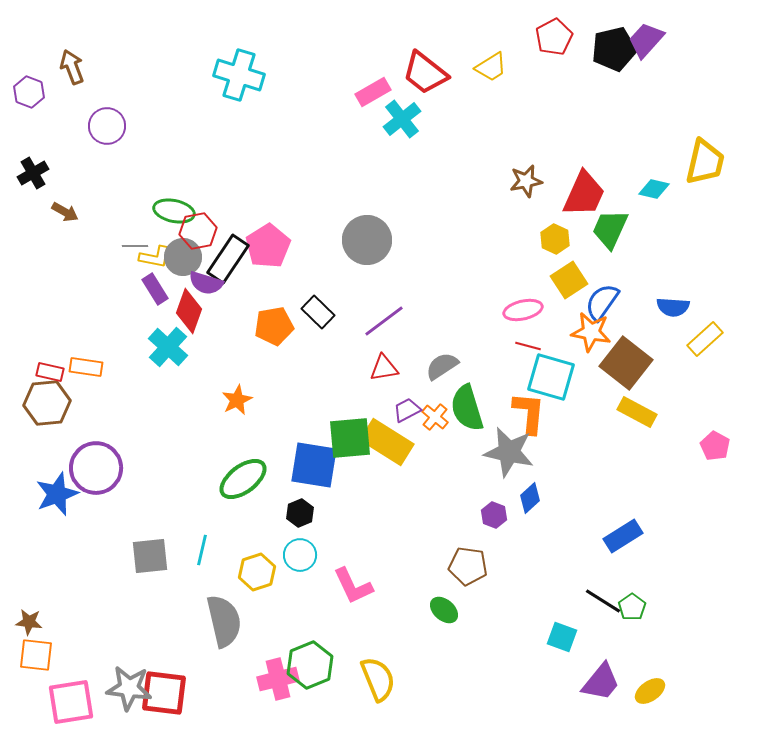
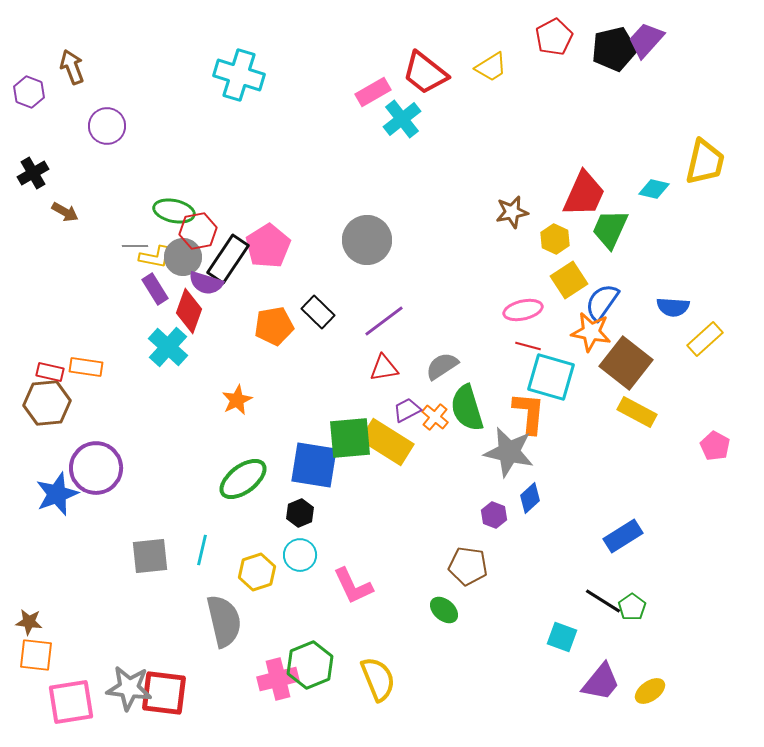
brown star at (526, 181): moved 14 px left, 31 px down
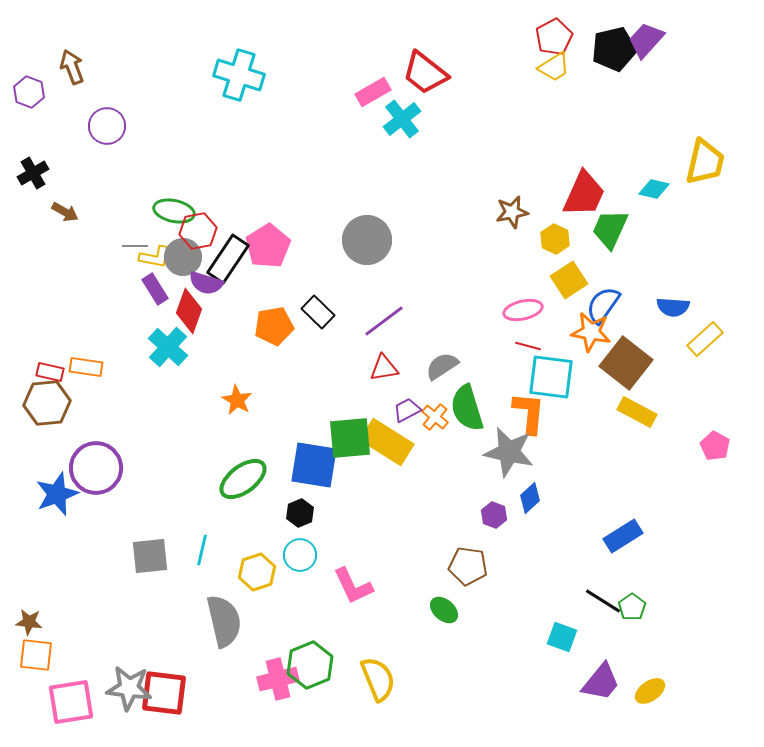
yellow trapezoid at (491, 67): moved 63 px right
blue semicircle at (602, 302): moved 1 px right, 3 px down
cyan square at (551, 377): rotated 9 degrees counterclockwise
orange star at (237, 400): rotated 16 degrees counterclockwise
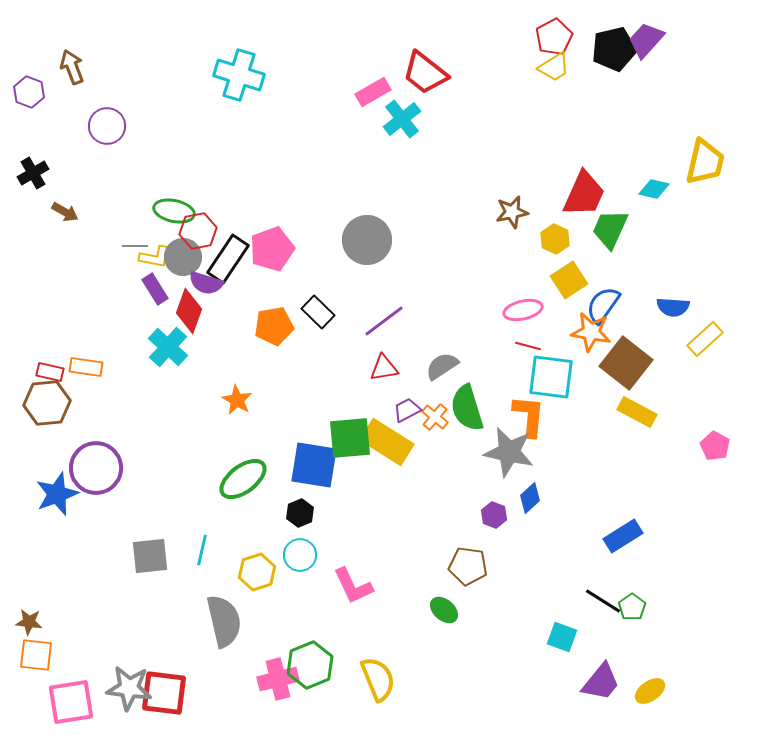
pink pentagon at (268, 246): moved 4 px right, 3 px down; rotated 12 degrees clockwise
orange L-shape at (529, 413): moved 3 px down
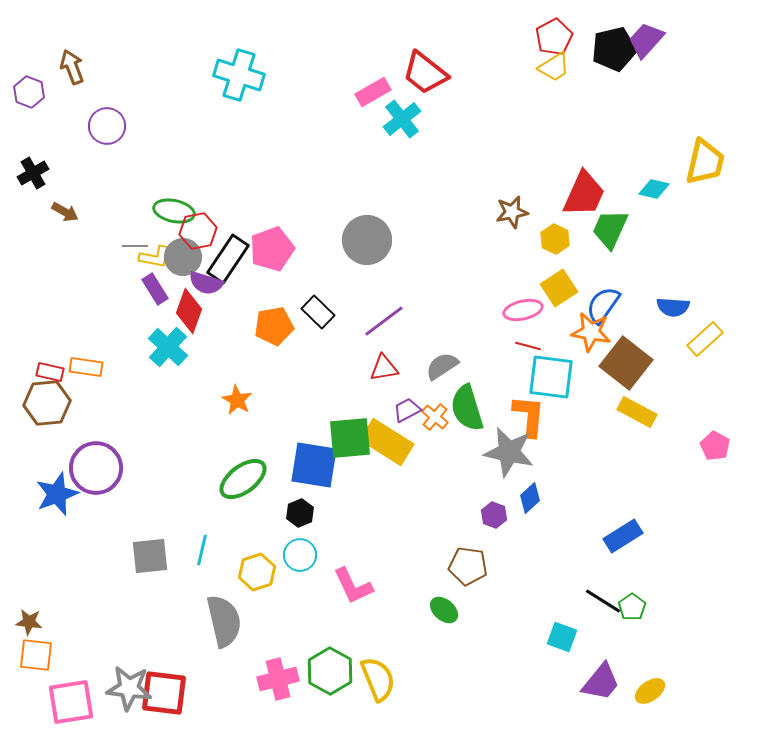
yellow square at (569, 280): moved 10 px left, 8 px down
green hexagon at (310, 665): moved 20 px right, 6 px down; rotated 9 degrees counterclockwise
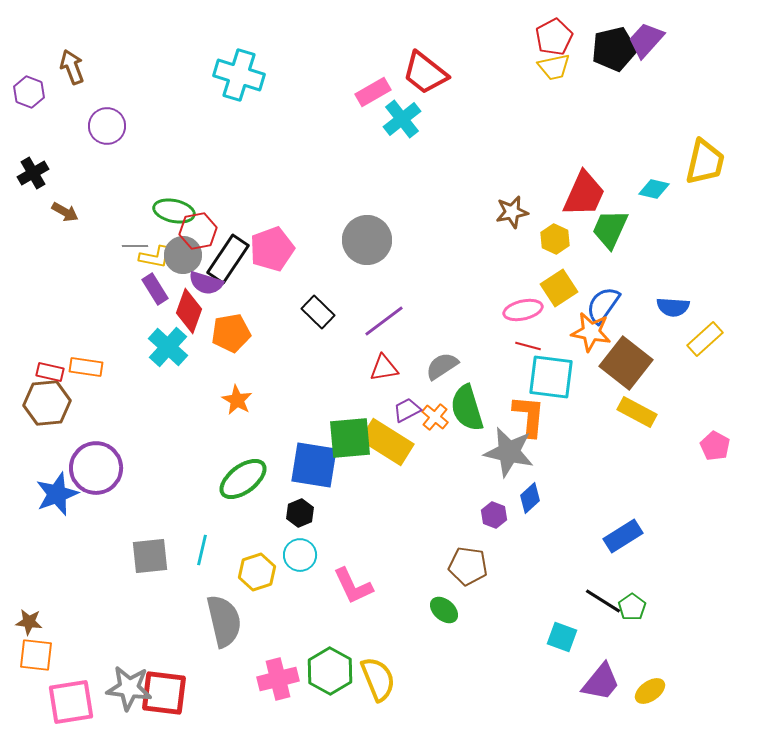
yellow trapezoid at (554, 67): rotated 20 degrees clockwise
gray circle at (183, 257): moved 2 px up
orange pentagon at (274, 326): moved 43 px left, 7 px down
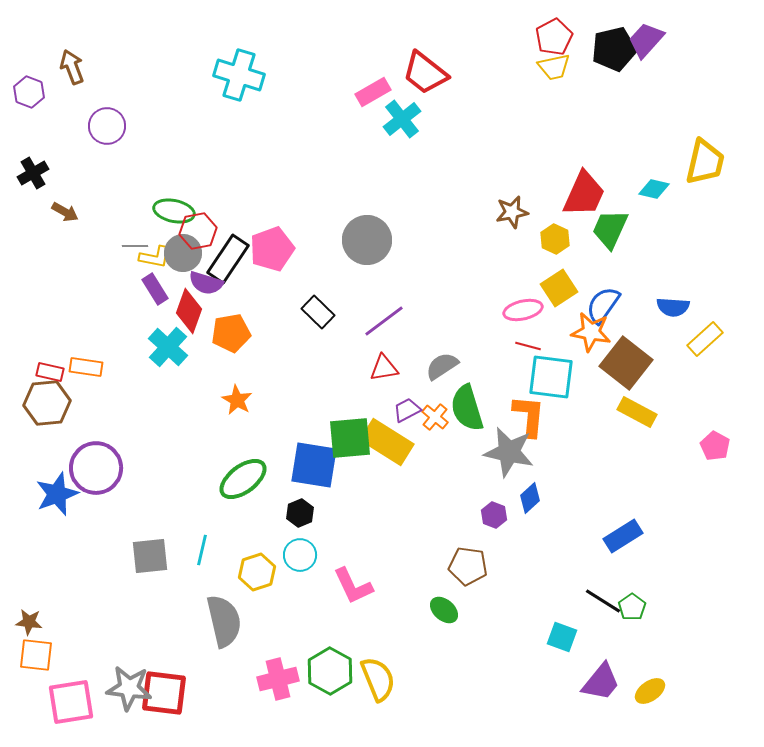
gray circle at (183, 255): moved 2 px up
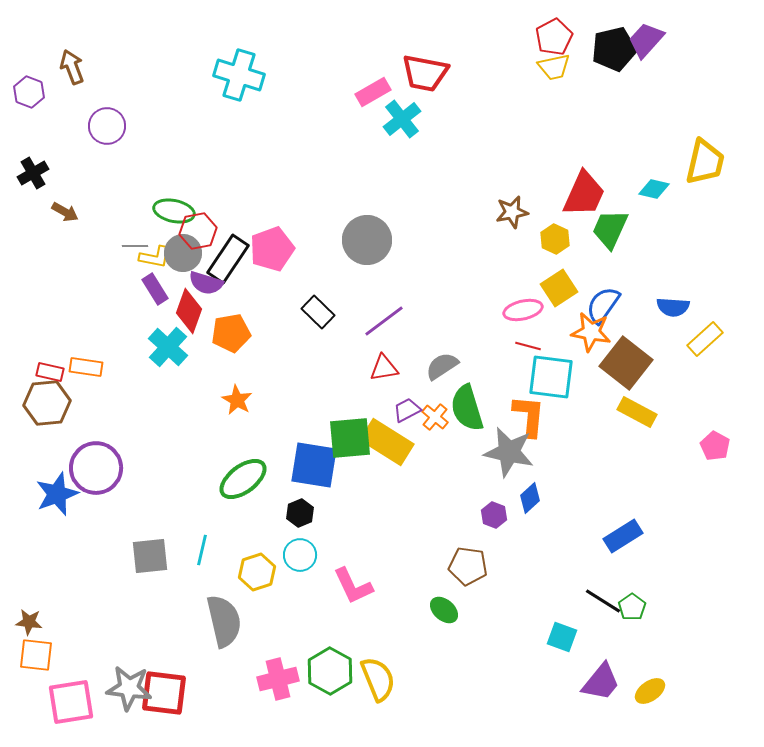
red trapezoid at (425, 73): rotated 27 degrees counterclockwise
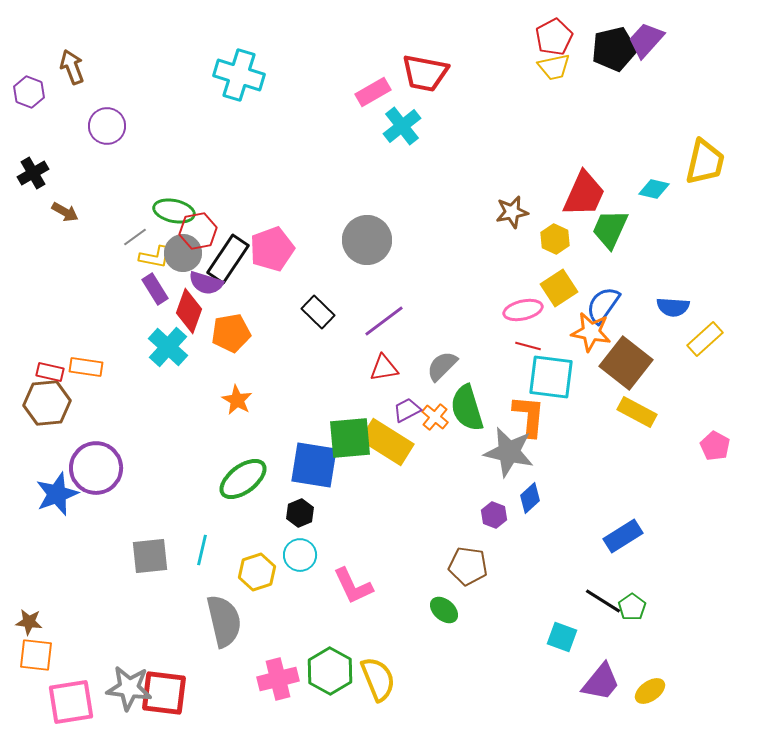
cyan cross at (402, 119): moved 7 px down
gray line at (135, 246): moved 9 px up; rotated 35 degrees counterclockwise
gray semicircle at (442, 366): rotated 12 degrees counterclockwise
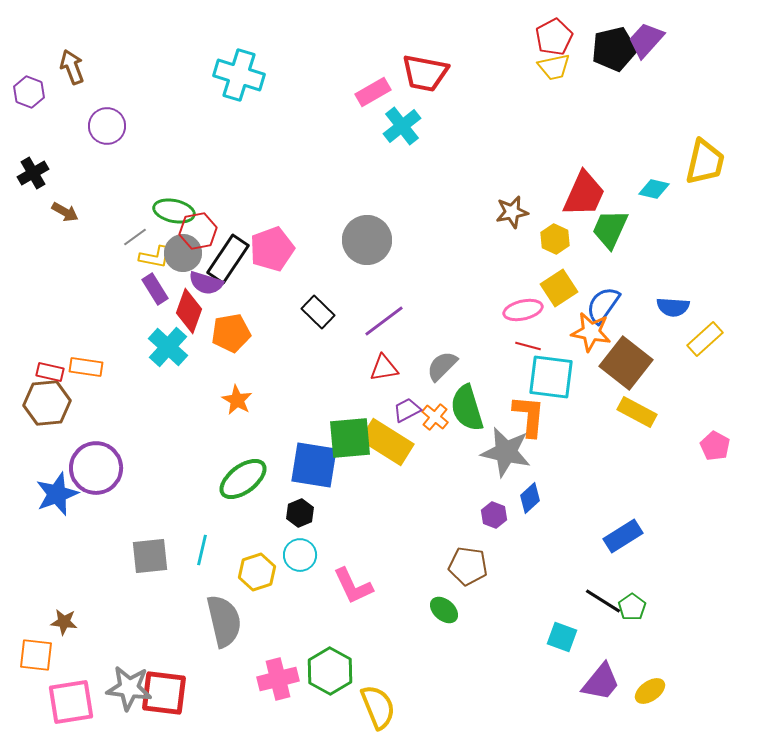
gray star at (509, 452): moved 3 px left
brown star at (29, 622): moved 35 px right
yellow semicircle at (378, 679): moved 28 px down
